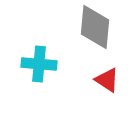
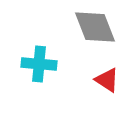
gray diamond: rotated 27 degrees counterclockwise
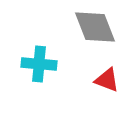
red triangle: rotated 12 degrees counterclockwise
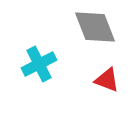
cyan cross: rotated 32 degrees counterclockwise
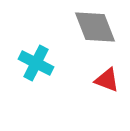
cyan cross: moved 3 px left, 1 px up; rotated 36 degrees counterclockwise
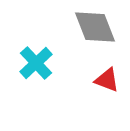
cyan cross: rotated 20 degrees clockwise
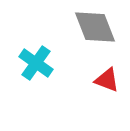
cyan cross: rotated 12 degrees counterclockwise
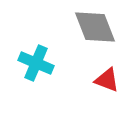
cyan cross: rotated 12 degrees counterclockwise
